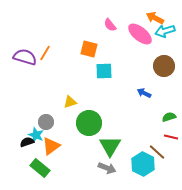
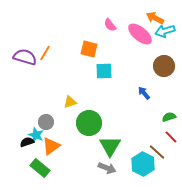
blue arrow: rotated 24 degrees clockwise
red line: rotated 32 degrees clockwise
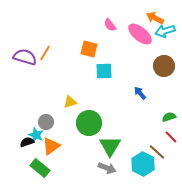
blue arrow: moved 4 px left
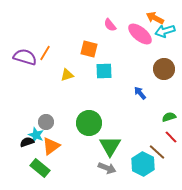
brown circle: moved 3 px down
yellow triangle: moved 3 px left, 27 px up
